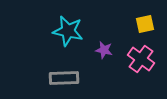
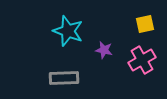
cyan star: rotated 8 degrees clockwise
pink cross: moved 1 px right, 1 px down; rotated 24 degrees clockwise
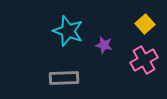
yellow square: rotated 30 degrees counterclockwise
purple star: moved 5 px up
pink cross: moved 2 px right
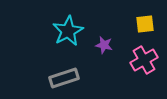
yellow square: rotated 36 degrees clockwise
cyan star: rotated 24 degrees clockwise
gray rectangle: rotated 16 degrees counterclockwise
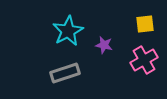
gray rectangle: moved 1 px right, 5 px up
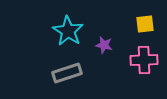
cyan star: rotated 12 degrees counterclockwise
pink cross: rotated 28 degrees clockwise
gray rectangle: moved 2 px right
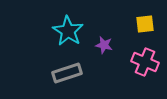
pink cross: moved 1 px right, 2 px down; rotated 24 degrees clockwise
